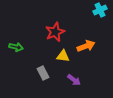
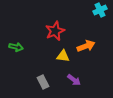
red star: moved 1 px up
gray rectangle: moved 9 px down
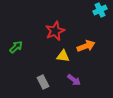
green arrow: rotated 56 degrees counterclockwise
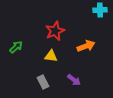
cyan cross: rotated 24 degrees clockwise
yellow triangle: moved 12 px left
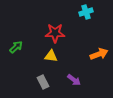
cyan cross: moved 14 px left, 2 px down; rotated 16 degrees counterclockwise
red star: moved 2 px down; rotated 24 degrees clockwise
orange arrow: moved 13 px right, 8 px down
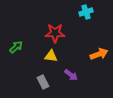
purple arrow: moved 3 px left, 5 px up
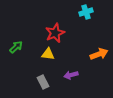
red star: rotated 24 degrees counterclockwise
yellow triangle: moved 3 px left, 2 px up
purple arrow: rotated 128 degrees clockwise
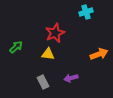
purple arrow: moved 3 px down
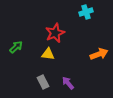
purple arrow: moved 3 px left, 5 px down; rotated 64 degrees clockwise
